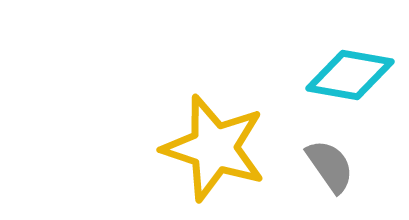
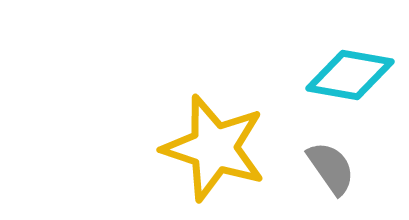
gray semicircle: moved 1 px right, 2 px down
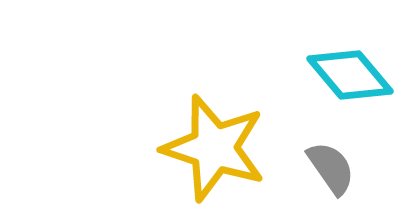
cyan diamond: rotated 40 degrees clockwise
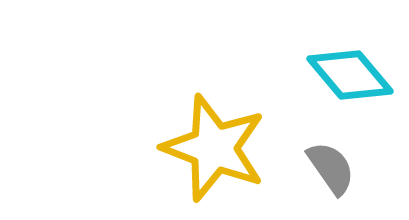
yellow star: rotated 3 degrees clockwise
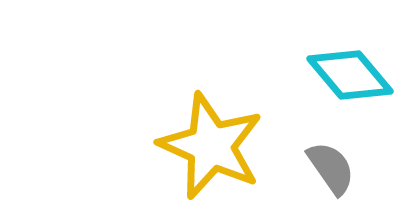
yellow star: moved 3 px left, 2 px up; rotated 3 degrees clockwise
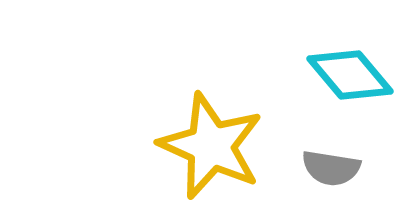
gray semicircle: rotated 134 degrees clockwise
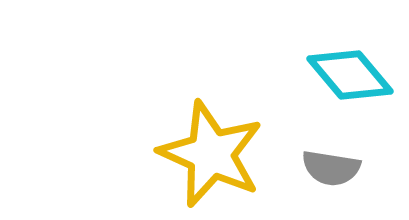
yellow star: moved 8 px down
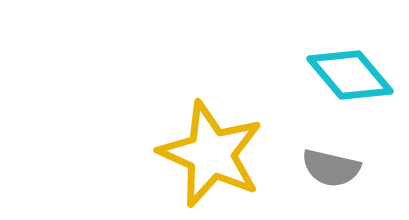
gray semicircle: rotated 4 degrees clockwise
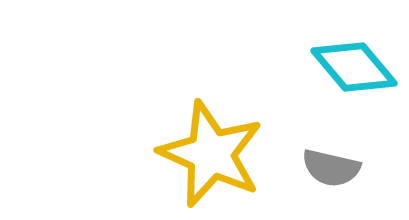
cyan diamond: moved 4 px right, 8 px up
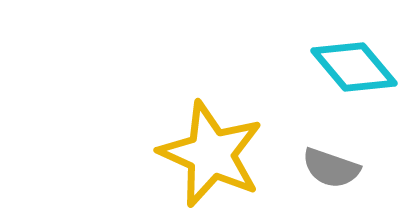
gray semicircle: rotated 6 degrees clockwise
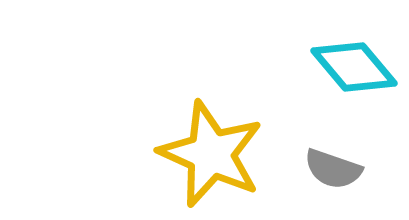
gray semicircle: moved 2 px right, 1 px down
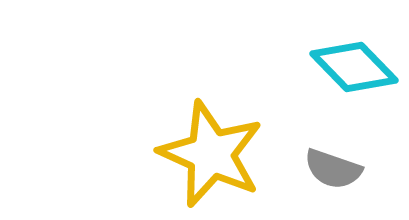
cyan diamond: rotated 4 degrees counterclockwise
